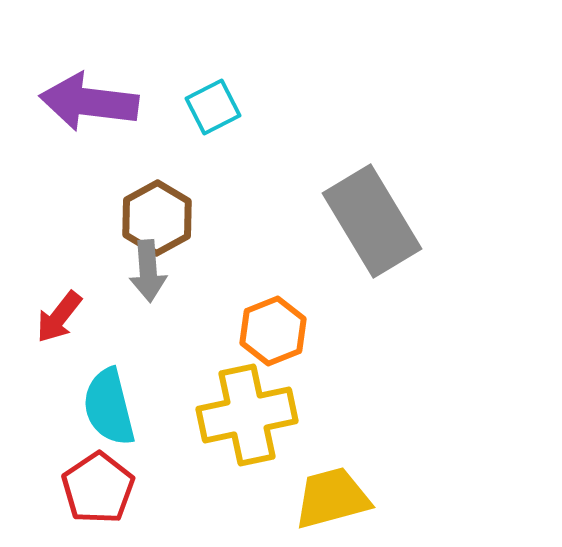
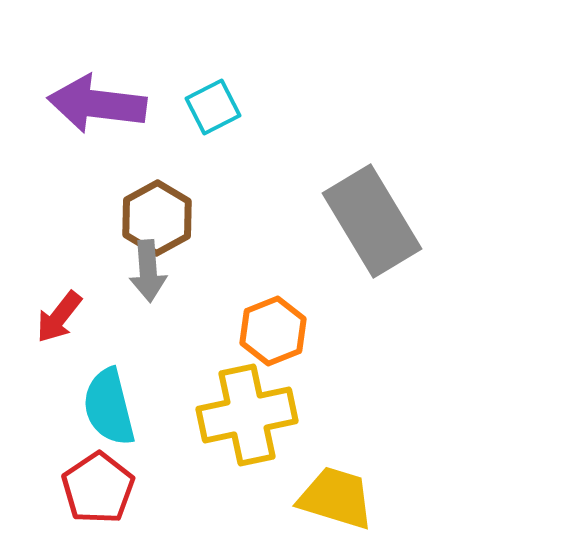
purple arrow: moved 8 px right, 2 px down
yellow trapezoid: moved 4 px right; rotated 32 degrees clockwise
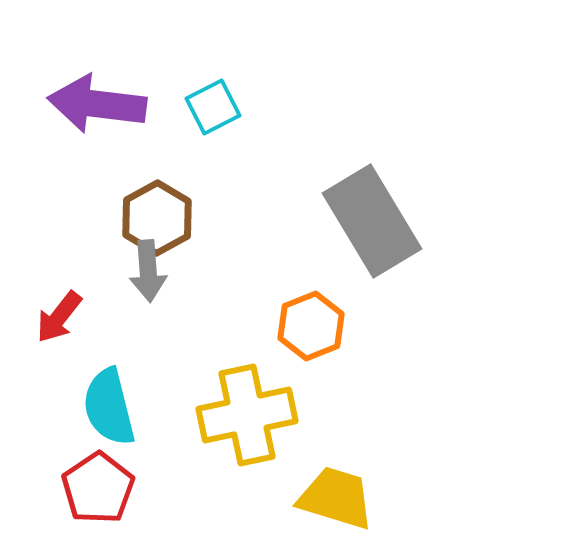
orange hexagon: moved 38 px right, 5 px up
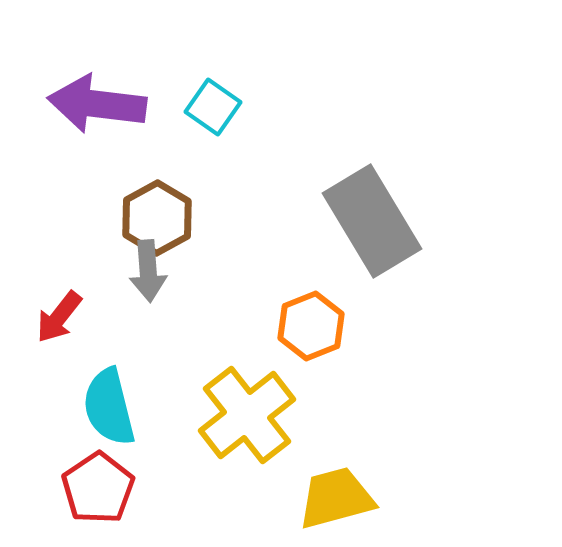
cyan square: rotated 28 degrees counterclockwise
yellow cross: rotated 26 degrees counterclockwise
yellow trapezoid: rotated 32 degrees counterclockwise
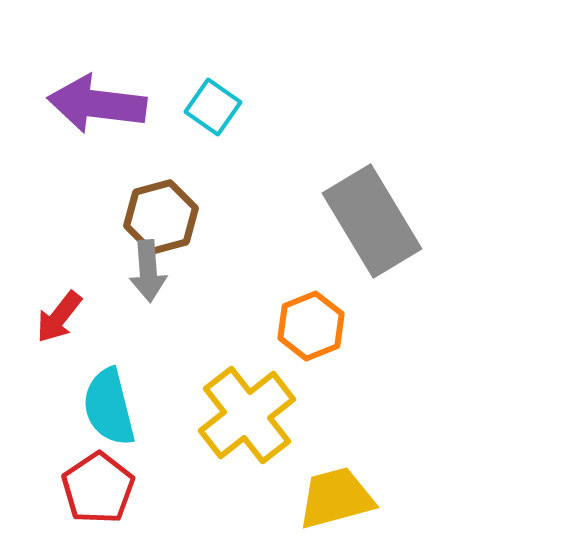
brown hexagon: moved 4 px right, 1 px up; rotated 14 degrees clockwise
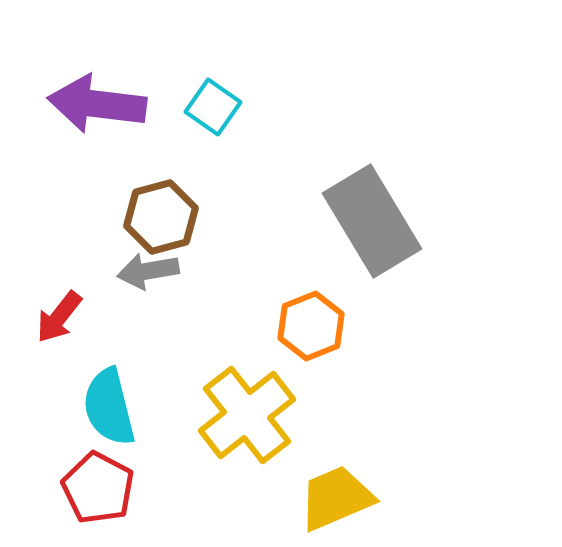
gray arrow: rotated 84 degrees clockwise
red pentagon: rotated 10 degrees counterclockwise
yellow trapezoid: rotated 8 degrees counterclockwise
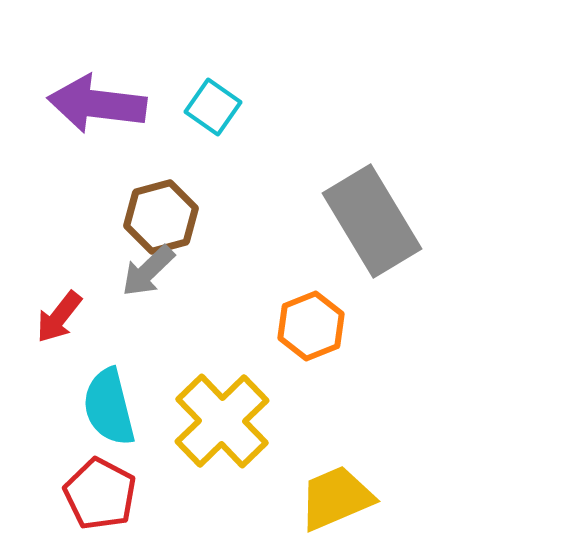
gray arrow: rotated 34 degrees counterclockwise
yellow cross: moved 25 px left, 6 px down; rotated 6 degrees counterclockwise
red pentagon: moved 2 px right, 6 px down
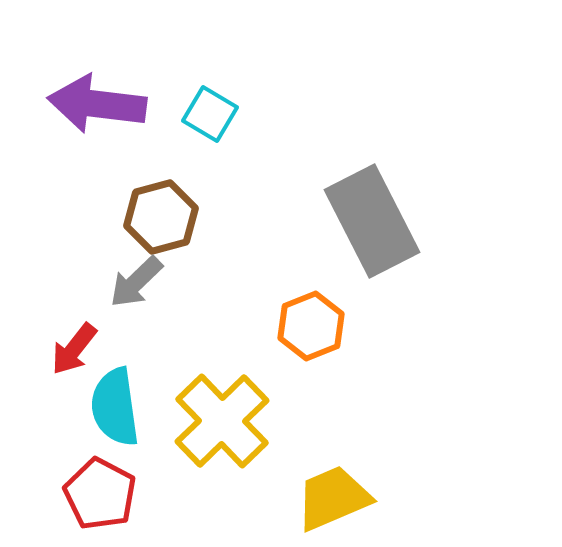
cyan square: moved 3 px left, 7 px down; rotated 4 degrees counterclockwise
gray rectangle: rotated 4 degrees clockwise
gray arrow: moved 12 px left, 11 px down
red arrow: moved 15 px right, 32 px down
cyan semicircle: moved 6 px right; rotated 6 degrees clockwise
yellow trapezoid: moved 3 px left
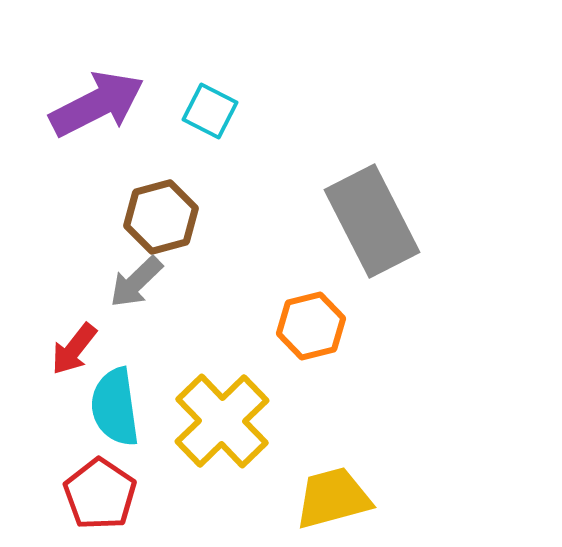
purple arrow: rotated 146 degrees clockwise
cyan square: moved 3 px up; rotated 4 degrees counterclockwise
orange hexagon: rotated 8 degrees clockwise
red pentagon: rotated 6 degrees clockwise
yellow trapezoid: rotated 8 degrees clockwise
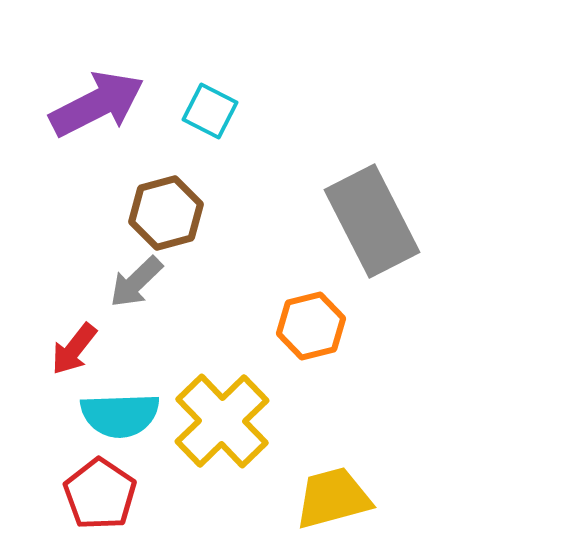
brown hexagon: moved 5 px right, 4 px up
cyan semicircle: moved 5 px right, 8 px down; rotated 84 degrees counterclockwise
